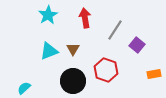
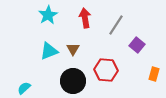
gray line: moved 1 px right, 5 px up
red hexagon: rotated 15 degrees counterclockwise
orange rectangle: rotated 64 degrees counterclockwise
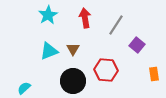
orange rectangle: rotated 24 degrees counterclockwise
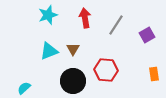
cyan star: rotated 12 degrees clockwise
purple square: moved 10 px right, 10 px up; rotated 21 degrees clockwise
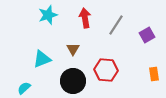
cyan triangle: moved 7 px left, 8 px down
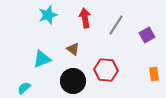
brown triangle: rotated 24 degrees counterclockwise
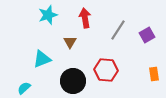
gray line: moved 2 px right, 5 px down
brown triangle: moved 3 px left, 7 px up; rotated 24 degrees clockwise
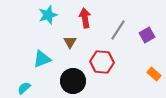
red hexagon: moved 4 px left, 8 px up
orange rectangle: rotated 40 degrees counterclockwise
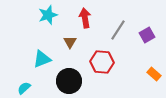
black circle: moved 4 px left
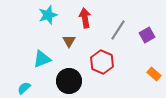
brown triangle: moved 1 px left, 1 px up
red hexagon: rotated 20 degrees clockwise
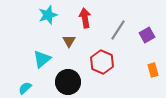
cyan triangle: rotated 18 degrees counterclockwise
orange rectangle: moved 1 px left, 4 px up; rotated 32 degrees clockwise
black circle: moved 1 px left, 1 px down
cyan semicircle: moved 1 px right
